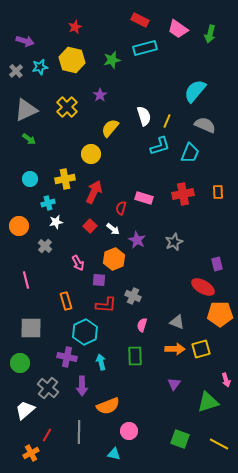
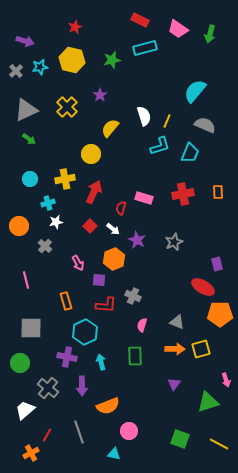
gray line at (79, 432): rotated 20 degrees counterclockwise
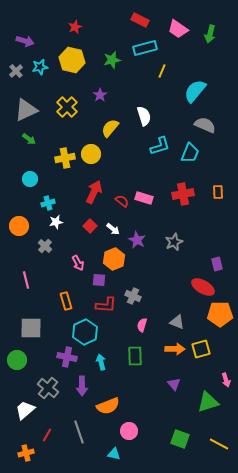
yellow line at (167, 121): moved 5 px left, 50 px up
yellow cross at (65, 179): moved 21 px up
red semicircle at (121, 208): moved 1 px right, 7 px up; rotated 112 degrees clockwise
green circle at (20, 363): moved 3 px left, 3 px up
purple triangle at (174, 384): rotated 16 degrees counterclockwise
orange cross at (31, 453): moved 5 px left; rotated 14 degrees clockwise
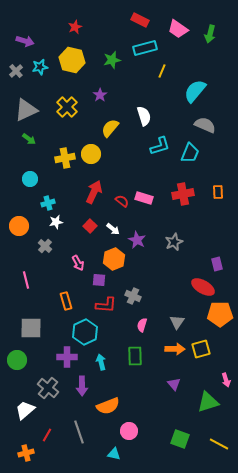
gray triangle at (177, 322): rotated 42 degrees clockwise
purple cross at (67, 357): rotated 12 degrees counterclockwise
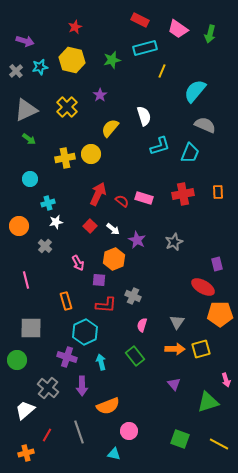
red arrow at (94, 192): moved 4 px right, 2 px down
green rectangle at (135, 356): rotated 36 degrees counterclockwise
purple cross at (67, 357): rotated 18 degrees clockwise
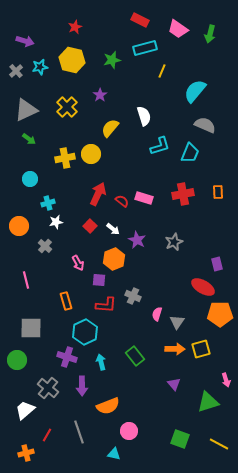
pink semicircle at (142, 325): moved 15 px right, 11 px up
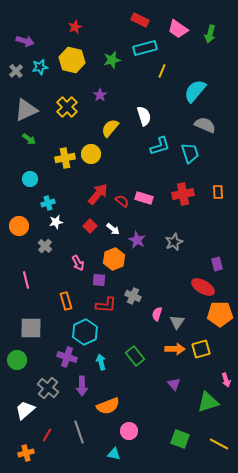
cyan trapezoid at (190, 153): rotated 40 degrees counterclockwise
red arrow at (98, 194): rotated 15 degrees clockwise
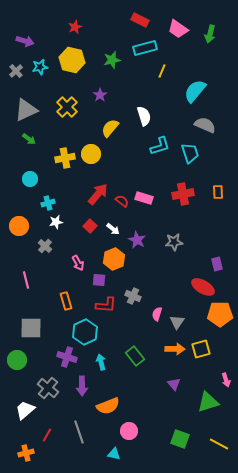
gray star at (174, 242): rotated 18 degrees clockwise
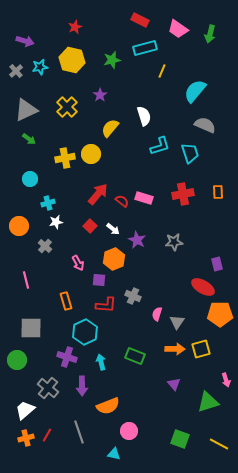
green rectangle at (135, 356): rotated 30 degrees counterclockwise
orange cross at (26, 453): moved 15 px up
